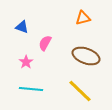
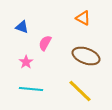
orange triangle: rotated 42 degrees clockwise
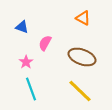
brown ellipse: moved 4 px left, 1 px down
cyan line: rotated 65 degrees clockwise
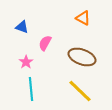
cyan line: rotated 15 degrees clockwise
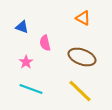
pink semicircle: rotated 42 degrees counterclockwise
cyan line: rotated 65 degrees counterclockwise
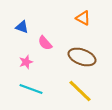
pink semicircle: rotated 28 degrees counterclockwise
pink star: rotated 16 degrees clockwise
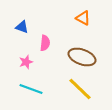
pink semicircle: rotated 133 degrees counterclockwise
yellow line: moved 2 px up
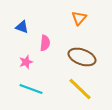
orange triangle: moved 4 px left; rotated 42 degrees clockwise
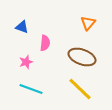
orange triangle: moved 9 px right, 5 px down
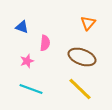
pink star: moved 1 px right, 1 px up
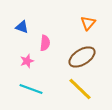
brown ellipse: rotated 52 degrees counterclockwise
